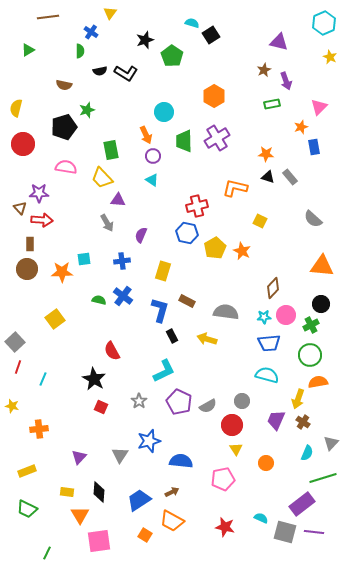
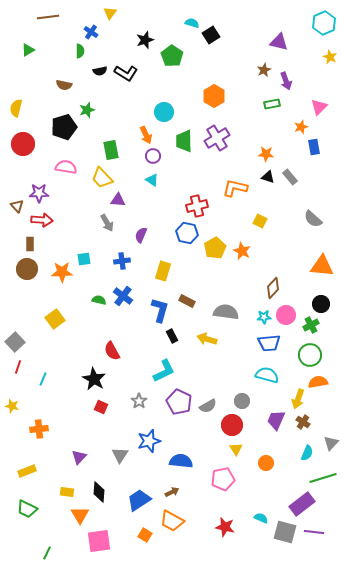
brown triangle at (20, 208): moved 3 px left, 2 px up
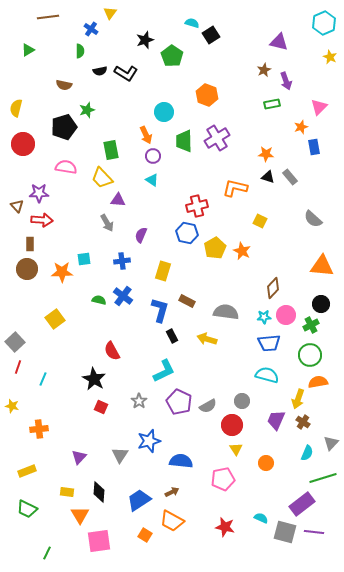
blue cross at (91, 32): moved 3 px up
orange hexagon at (214, 96): moved 7 px left, 1 px up; rotated 10 degrees counterclockwise
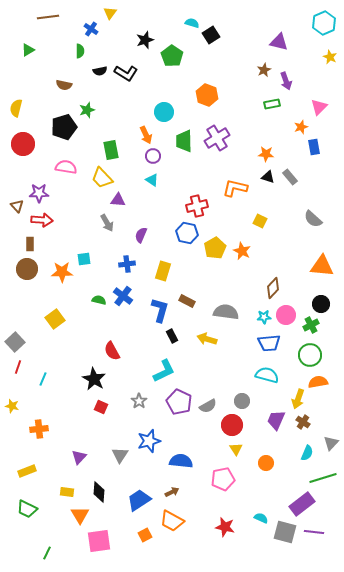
blue cross at (122, 261): moved 5 px right, 3 px down
orange square at (145, 535): rotated 32 degrees clockwise
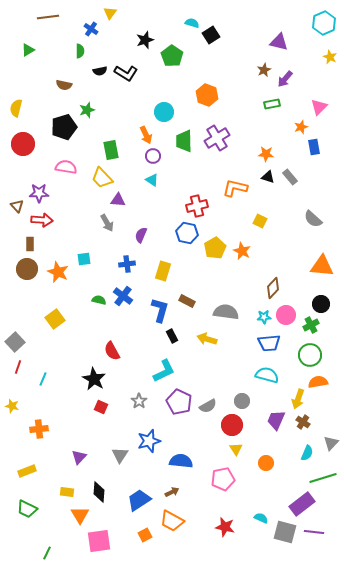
purple arrow at (286, 81): moved 1 px left, 2 px up; rotated 60 degrees clockwise
orange star at (62, 272): moved 4 px left; rotated 25 degrees clockwise
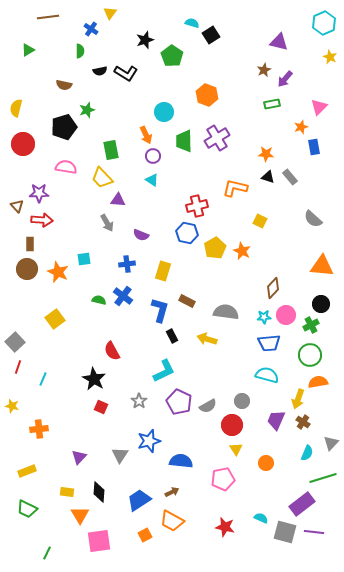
purple semicircle at (141, 235): rotated 91 degrees counterclockwise
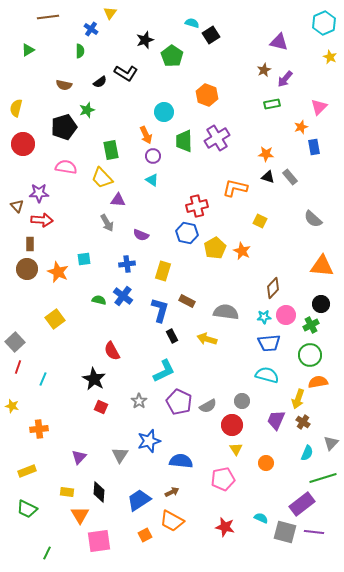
black semicircle at (100, 71): moved 11 px down; rotated 24 degrees counterclockwise
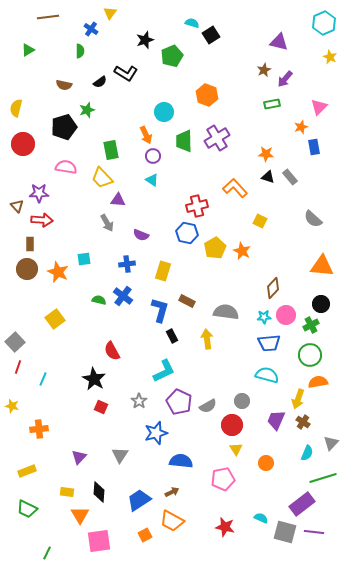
green pentagon at (172, 56): rotated 15 degrees clockwise
orange L-shape at (235, 188): rotated 35 degrees clockwise
yellow arrow at (207, 339): rotated 66 degrees clockwise
blue star at (149, 441): moved 7 px right, 8 px up
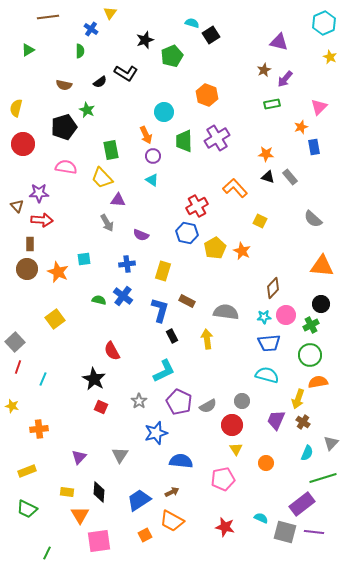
green star at (87, 110): rotated 28 degrees counterclockwise
red cross at (197, 206): rotated 15 degrees counterclockwise
